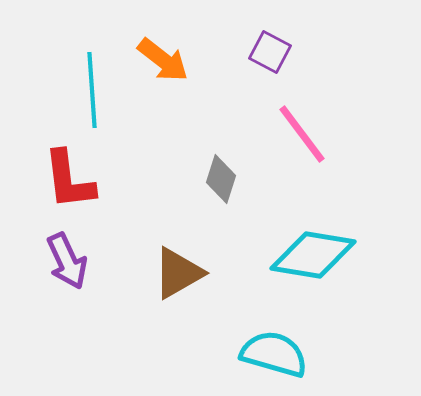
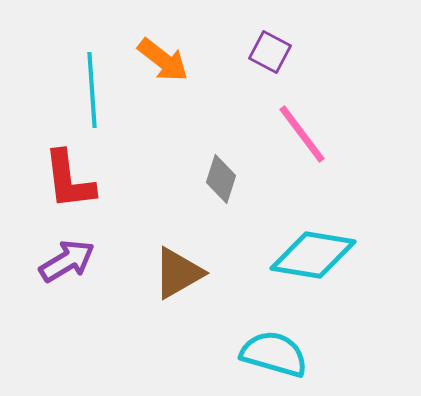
purple arrow: rotated 96 degrees counterclockwise
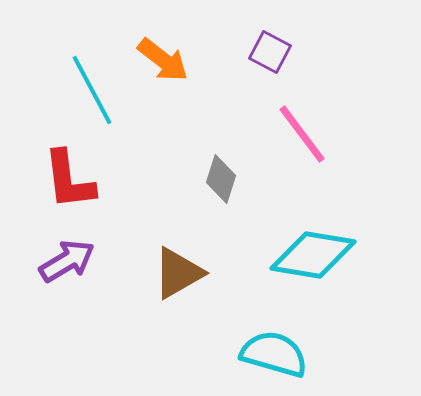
cyan line: rotated 24 degrees counterclockwise
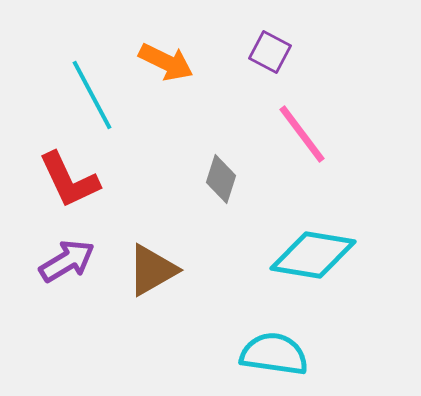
orange arrow: moved 3 px right, 2 px down; rotated 12 degrees counterclockwise
cyan line: moved 5 px down
red L-shape: rotated 18 degrees counterclockwise
brown triangle: moved 26 px left, 3 px up
cyan semicircle: rotated 8 degrees counterclockwise
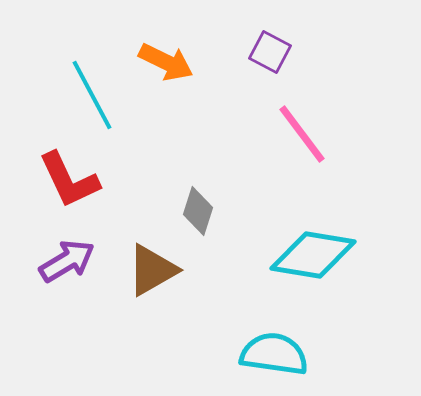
gray diamond: moved 23 px left, 32 px down
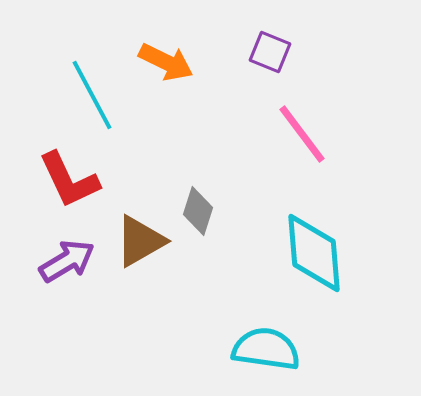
purple square: rotated 6 degrees counterclockwise
cyan diamond: moved 1 px right, 2 px up; rotated 76 degrees clockwise
brown triangle: moved 12 px left, 29 px up
cyan semicircle: moved 8 px left, 5 px up
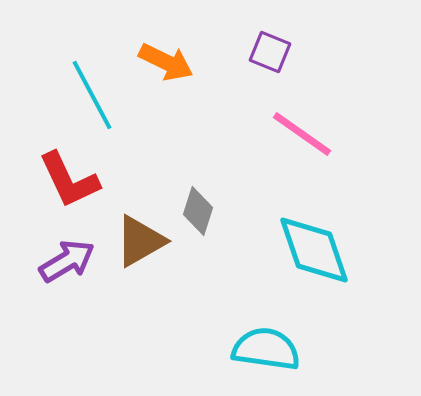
pink line: rotated 18 degrees counterclockwise
cyan diamond: moved 3 px up; rotated 14 degrees counterclockwise
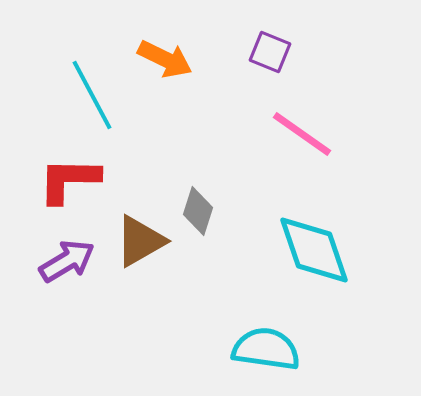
orange arrow: moved 1 px left, 3 px up
red L-shape: rotated 116 degrees clockwise
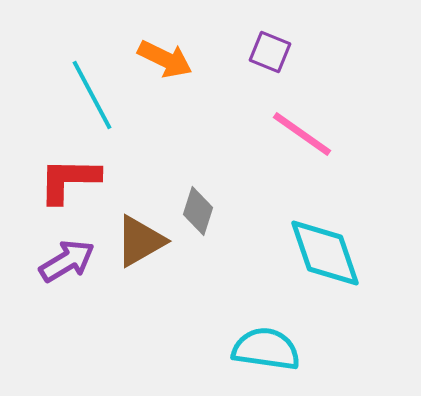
cyan diamond: moved 11 px right, 3 px down
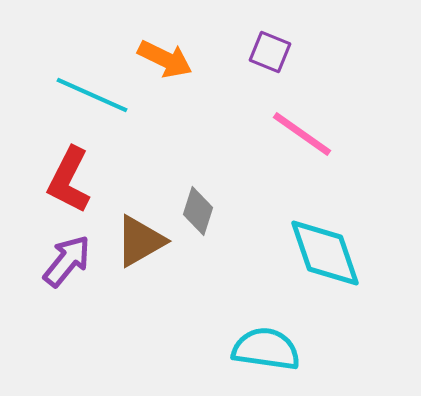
cyan line: rotated 38 degrees counterclockwise
red L-shape: rotated 64 degrees counterclockwise
purple arrow: rotated 20 degrees counterclockwise
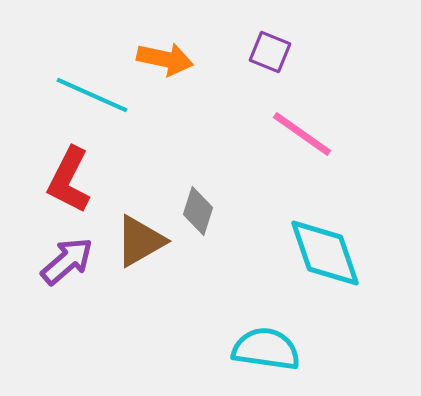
orange arrow: rotated 14 degrees counterclockwise
purple arrow: rotated 10 degrees clockwise
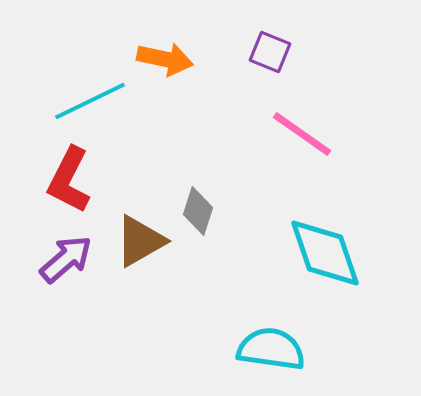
cyan line: moved 2 px left, 6 px down; rotated 50 degrees counterclockwise
purple arrow: moved 1 px left, 2 px up
cyan semicircle: moved 5 px right
